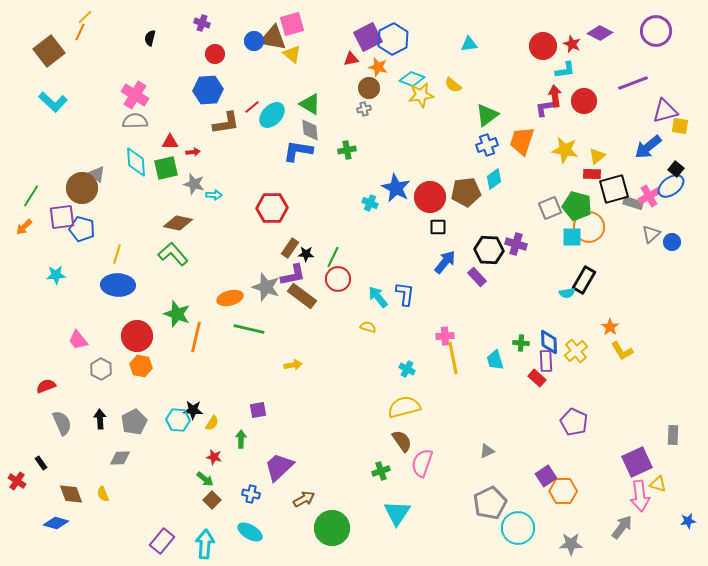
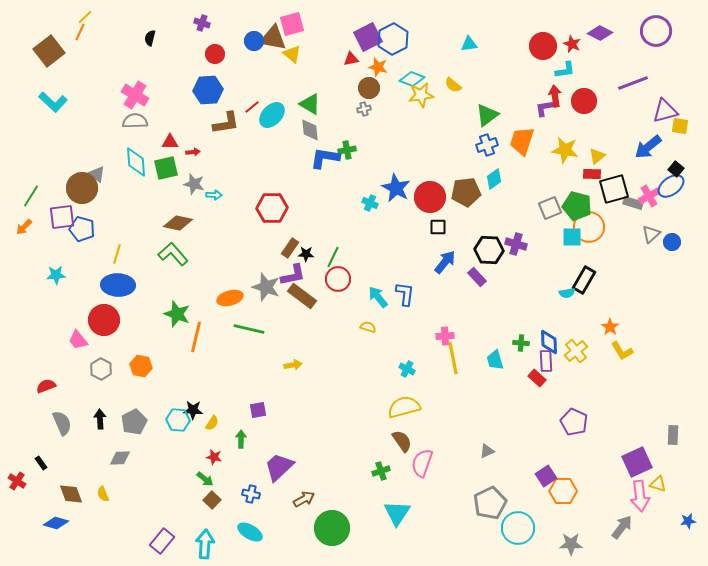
blue L-shape at (298, 151): moved 27 px right, 7 px down
red circle at (137, 336): moved 33 px left, 16 px up
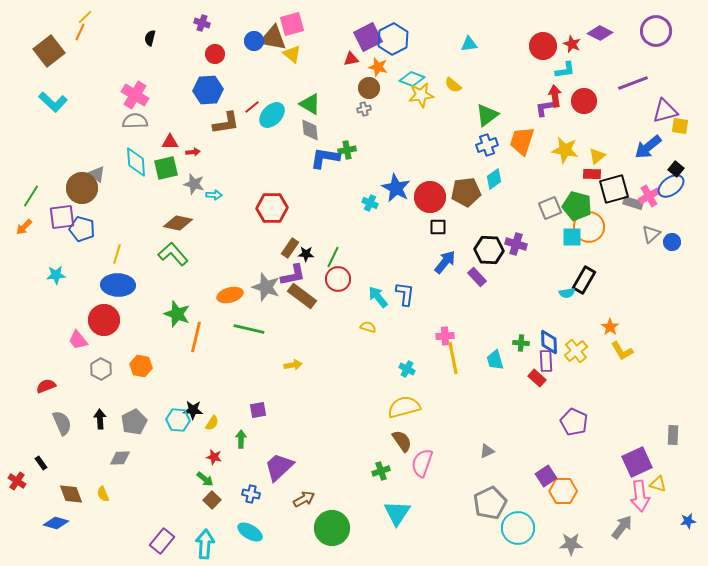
orange ellipse at (230, 298): moved 3 px up
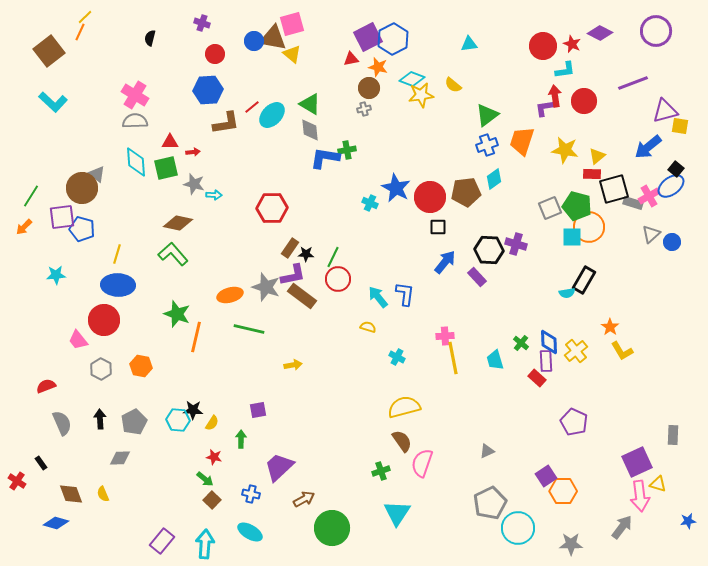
green cross at (521, 343): rotated 35 degrees clockwise
cyan cross at (407, 369): moved 10 px left, 12 px up
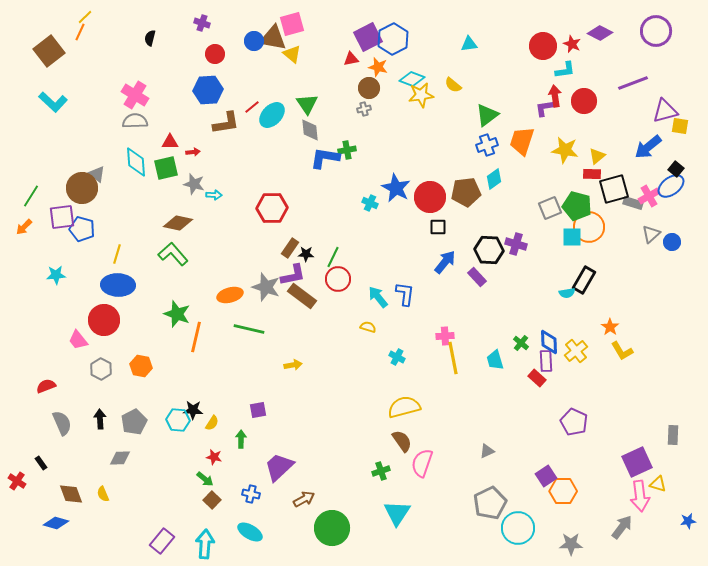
green triangle at (310, 104): moved 3 px left; rotated 25 degrees clockwise
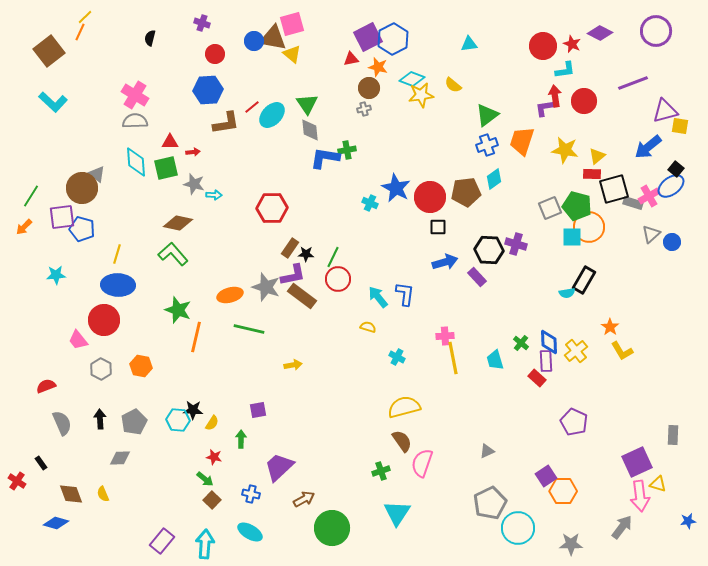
blue arrow at (445, 262): rotated 35 degrees clockwise
green star at (177, 314): moved 1 px right, 4 px up
